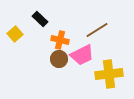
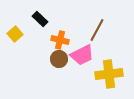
brown line: rotated 30 degrees counterclockwise
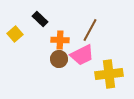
brown line: moved 7 px left
orange cross: rotated 12 degrees counterclockwise
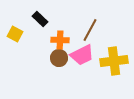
yellow square: rotated 21 degrees counterclockwise
brown circle: moved 1 px up
yellow cross: moved 5 px right, 13 px up
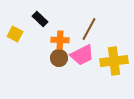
brown line: moved 1 px left, 1 px up
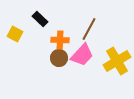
pink trapezoid: rotated 20 degrees counterclockwise
yellow cross: moved 3 px right; rotated 24 degrees counterclockwise
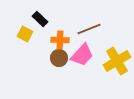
brown line: rotated 40 degrees clockwise
yellow square: moved 10 px right
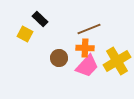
orange cross: moved 25 px right, 8 px down
pink trapezoid: moved 5 px right, 11 px down
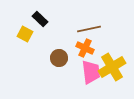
brown line: rotated 10 degrees clockwise
orange cross: rotated 24 degrees clockwise
yellow cross: moved 5 px left, 6 px down
pink trapezoid: moved 4 px right, 6 px down; rotated 50 degrees counterclockwise
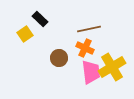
yellow square: rotated 28 degrees clockwise
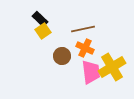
brown line: moved 6 px left
yellow square: moved 18 px right, 3 px up
brown circle: moved 3 px right, 2 px up
